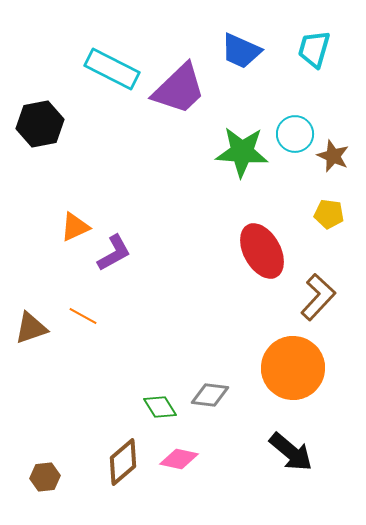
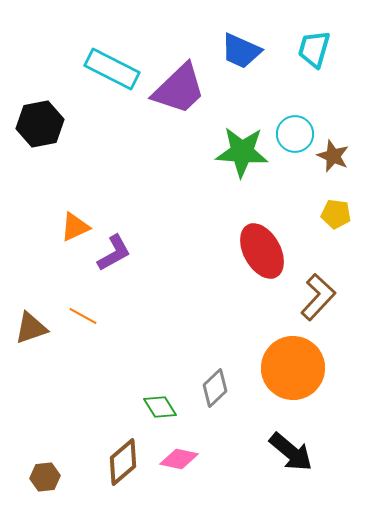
yellow pentagon: moved 7 px right
gray diamond: moved 5 px right, 7 px up; rotated 51 degrees counterclockwise
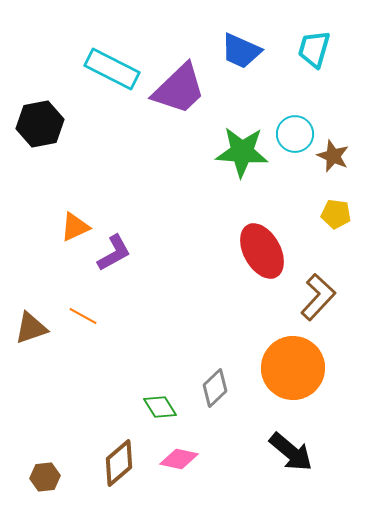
brown diamond: moved 4 px left, 1 px down
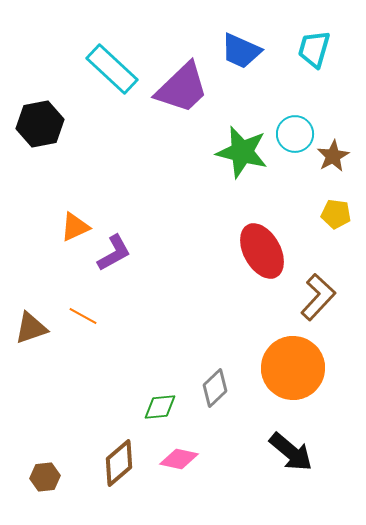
cyan rectangle: rotated 16 degrees clockwise
purple trapezoid: moved 3 px right, 1 px up
green star: rotated 10 degrees clockwise
brown star: rotated 20 degrees clockwise
green diamond: rotated 64 degrees counterclockwise
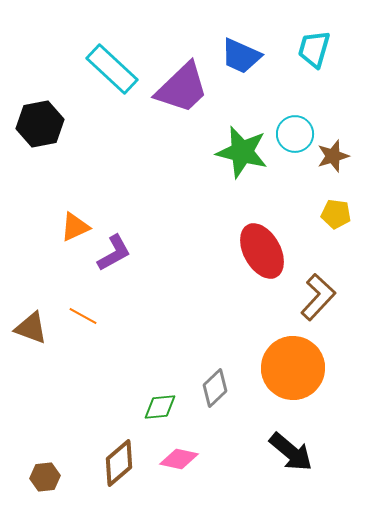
blue trapezoid: moved 5 px down
brown star: rotated 12 degrees clockwise
brown triangle: rotated 39 degrees clockwise
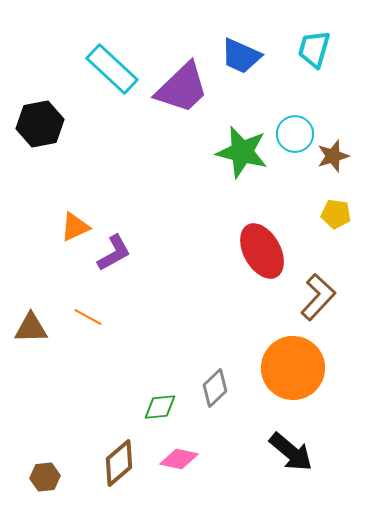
orange line: moved 5 px right, 1 px down
brown triangle: rotated 21 degrees counterclockwise
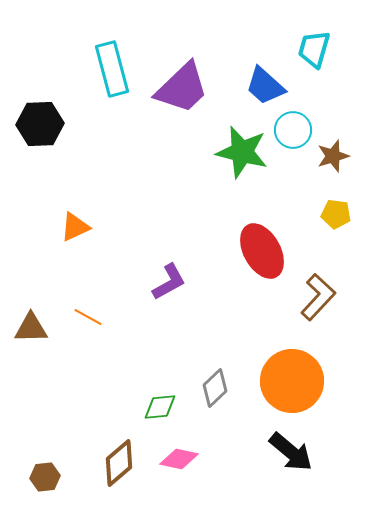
blue trapezoid: moved 24 px right, 30 px down; rotated 18 degrees clockwise
cyan rectangle: rotated 32 degrees clockwise
black hexagon: rotated 9 degrees clockwise
cyan circle: moved 2 px left, 4 px up
purple L-shape: moved 55 px right, 29 px down
orange circle: moved 1 px left, 13 px down
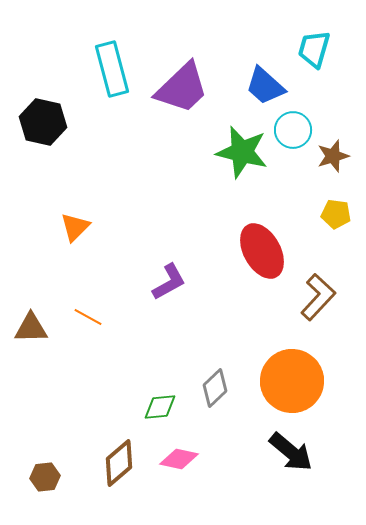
black hexagon: moved 3 px right, 2 px up; rotated 15 degrees clockwise
orange triangle: rotated 20 degrees counterclockwise
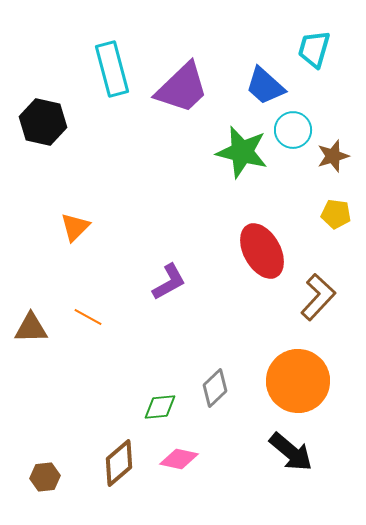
orange circle: moved 6 px right
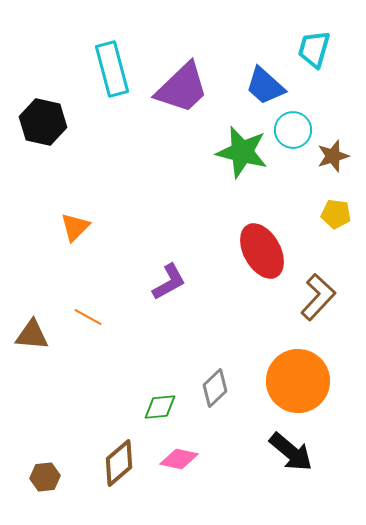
brown triangle: moved 1 px right, 7 px down; rotated 6 degrees clockwise
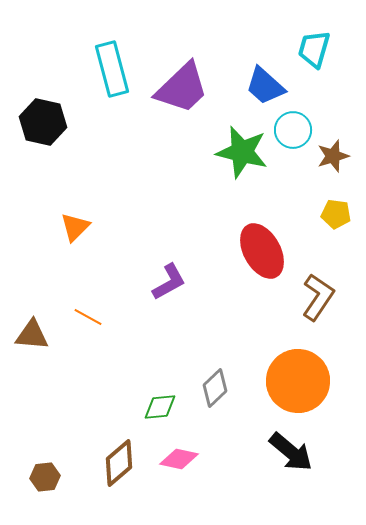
brown L-shape: rotated 9 degrees counterclockwise
